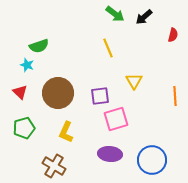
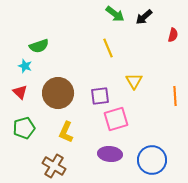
cyan star: moved 2 px left, 1 px down
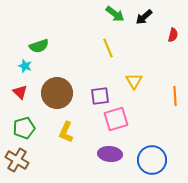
brown circle: moved 1 px left
brown cross: moved 37 px left, 6 px up
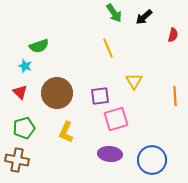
green arrow: moved 1 px left, 1 px up; rotated 18 degrees clockwise
brown cross: rotated 20 degrees counterclockwise
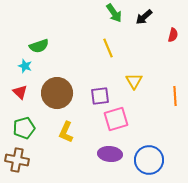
blue circle: moved 3 px left
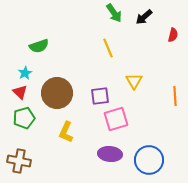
cyan star: moved 7 px down; rotated 24 degrees clockwise
green pentagon: moved 10 px up
brown cross: moved 2 px right, 1 px down
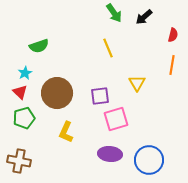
yellow triangle: moved 3 px right, 2 px down
orange line: moved 3 px left, 31 px up; rotated 12 degrees clockwise
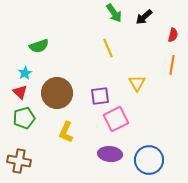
pink square: rotated 10 degrees counterclockwise
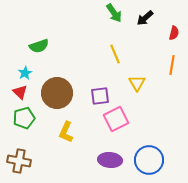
black arrow: moved 1 px right, 1 px down
red semicircle: moved 1 px right, 2 px up
yellow line: moved 7 px right, 6 px down
purple ellipse: moved 6 px down
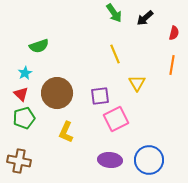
red triangle: moved 1 px right, 2 px down
